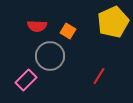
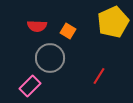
gray circle: moved 2 px down
pink rectangle: moved 4 px right, 6 px down
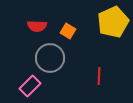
red line: rotated 30 degrees counterclockwise
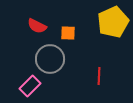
red semicircle: rotated 24 degrees clockwise
orange square: moved 2 px down; rotated 28 degrees counterclockwise
gray circle: moved 1 px down
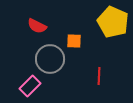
yellow pentagon: rotated 24 degrees counterclockwise
orange square: moved 6 px right, 8 px down
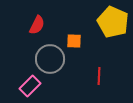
red semicircle: moved 1 px up; rotated 90 degrees counterclockwise
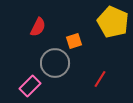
red semicircle: moved 1 px right, 2 px down
orange square: rotated 21 degrees counterclockwise
gray circle: moved 5 px right, 4 px down
red line: moved 1 px right, 3 px down; rotated 30 degrees clockwise
